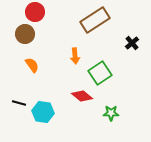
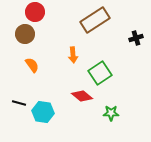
black cross: moved 4 px right, 5 px up; rotated 24 degrees clockwise
orange arrow: moved 2 px left, 1 px up
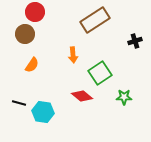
black cross: moved 1 px left, 3 px down
orange semicircle: rotated 70 degrees clockwise
green star: moved 13 px right, 16 px up
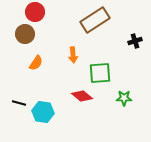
orange semicircle: moved 4 px right, 2 px up
green square: rotated 30 degrees clockwise
green star: moved 1 px down
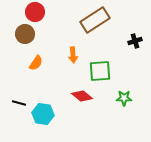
green square: moved 2 px up
cyan hexagon: moved 2 px down
